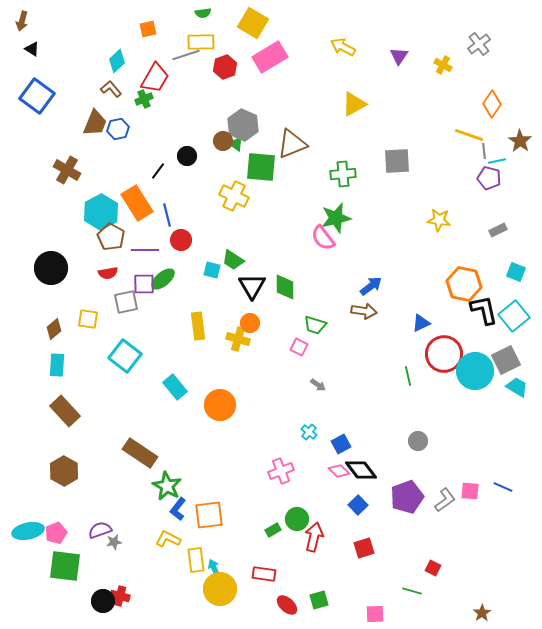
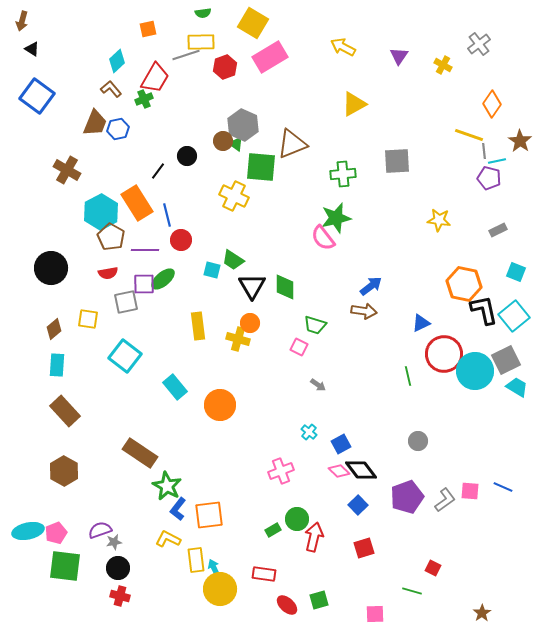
black circle at (103, 601): moved 15 px right, 33 px up
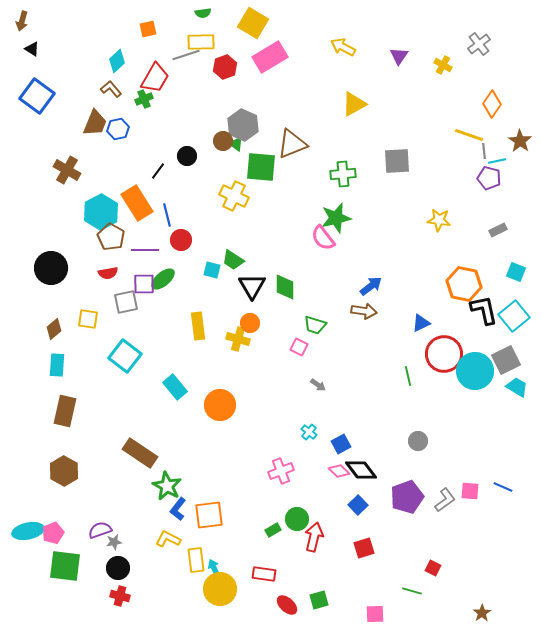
brown rectangle at (65, 411): rotated 56 degrees clockwise
pink pentagon at (56, 533): moved 3 px left
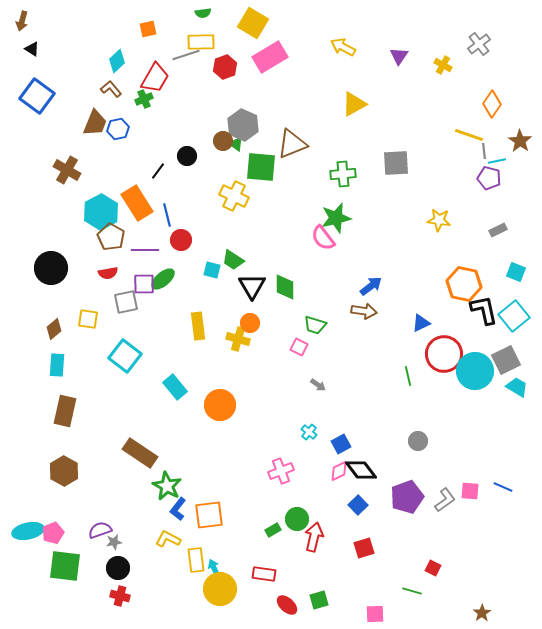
gray square at (397, 161): moved 1 px left, 2 px down
pink diamond at (339, 471): rotated 70 degrees counterclockwise
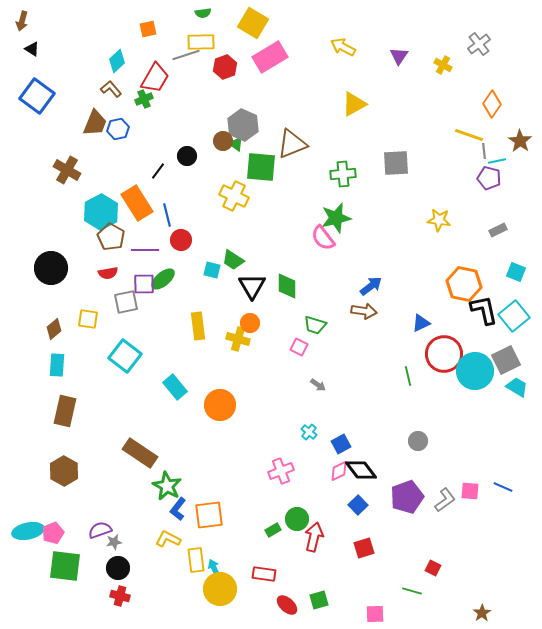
green diamond at (285, 287): moved 2 px right, 1 px up
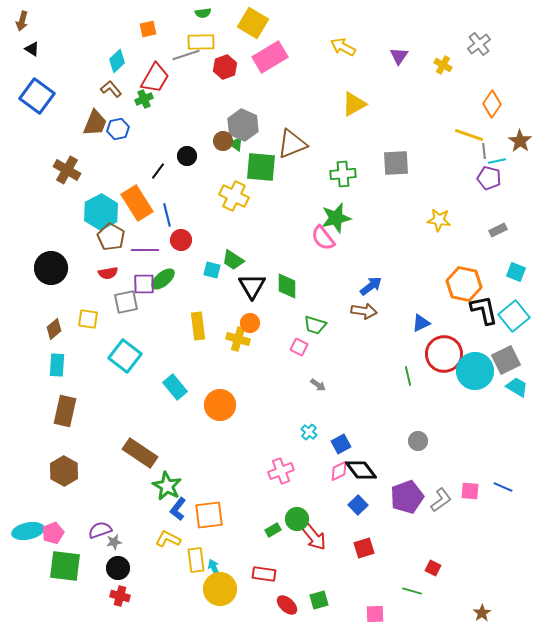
gray L-shape at (445, 500): moved 4 px left
red arrow at (314, 537): rotated 128 degrees clockwise
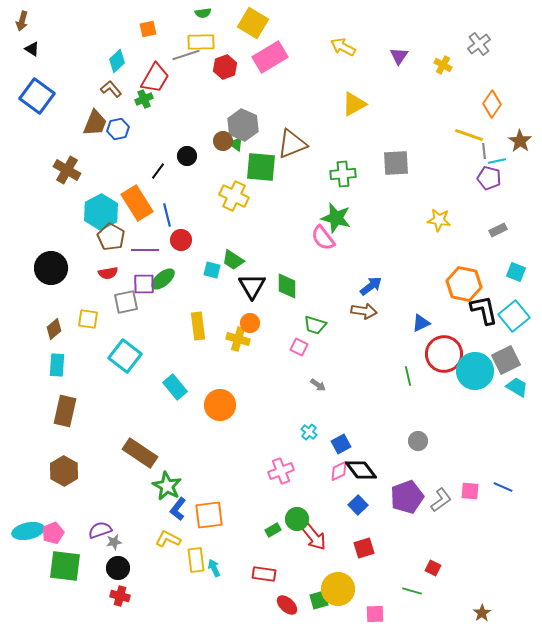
green star at (336, 218): rotated 28 degrees clockwise
yellow circle at (220, 589): moved 118 px right
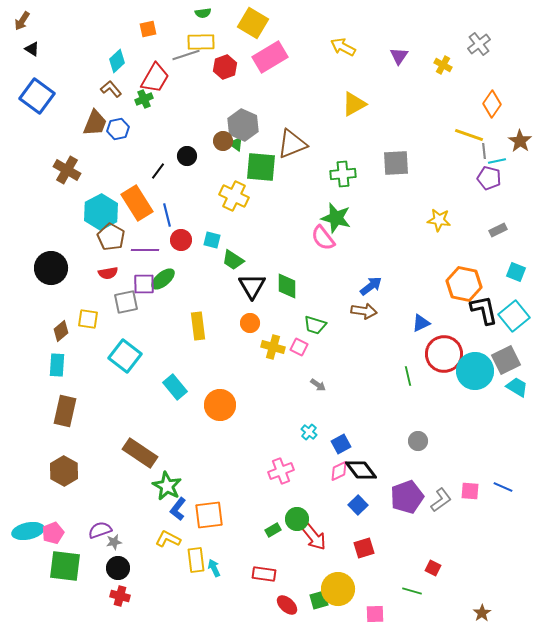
brown arrow at (22, 21): rotated 18 degrees clockwise
cyan square at (212, 270): moved 30 px up
brown diamond at (54, 329): moved 7 px right, 2 px down
yellow cross at (238, 339): moved 35 px right, 8 px down
